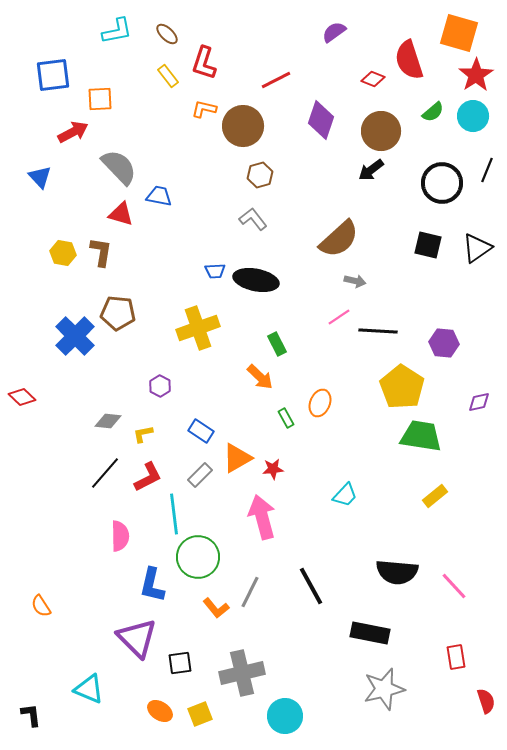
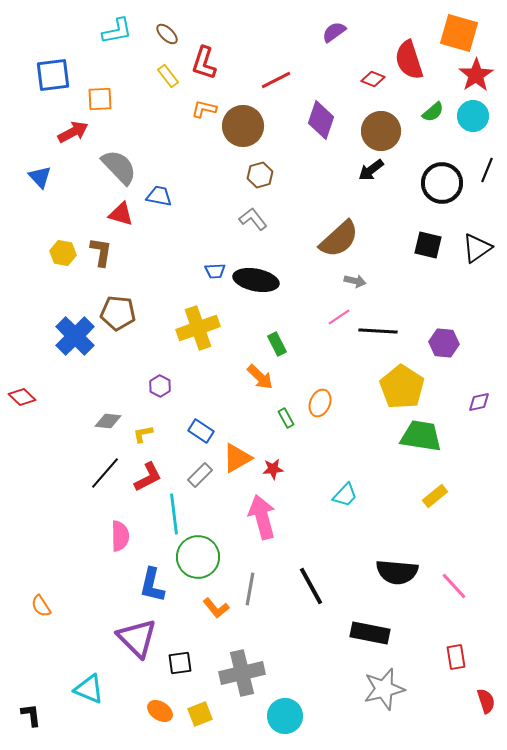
gray line at (250, 592): moved 3 px up; rotated 16 degrees counterclockwise
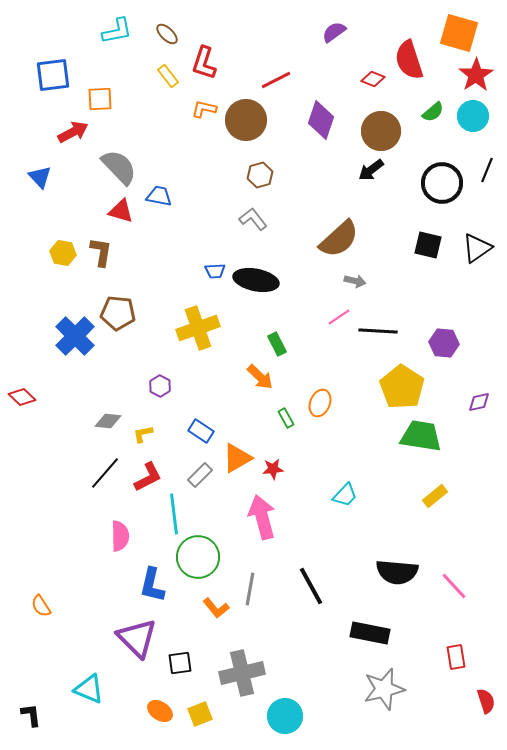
brown circle at (243, 126): moved 3 px right, 6 px up
red triangle at (121, 214): moved 3 px up
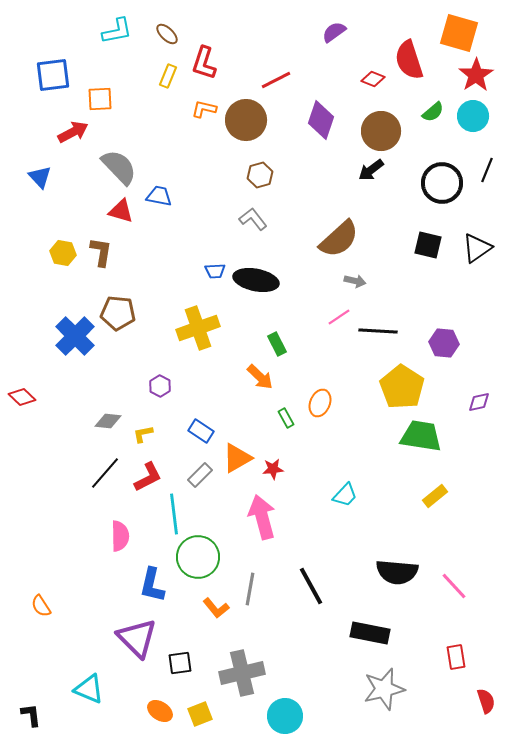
yellow rectangle at (168, 76): rotated 60 degrees clockwise
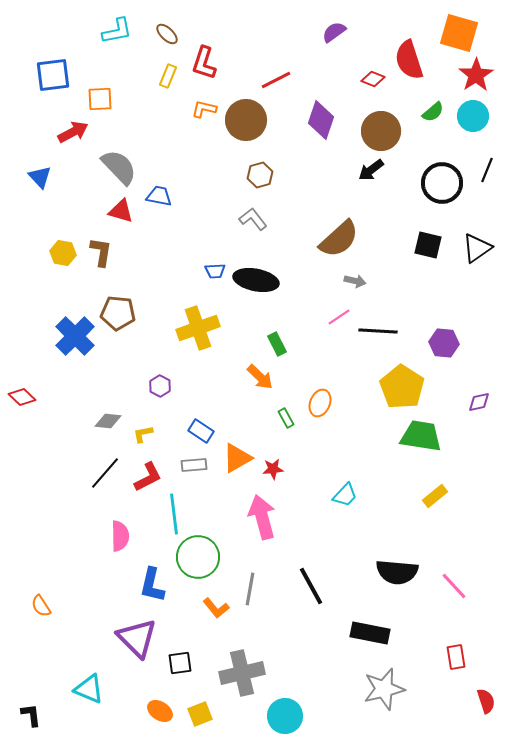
gray rectangle at (200, 475): moved 6 px left, 10 px up; rotated 40 degrees clockwise
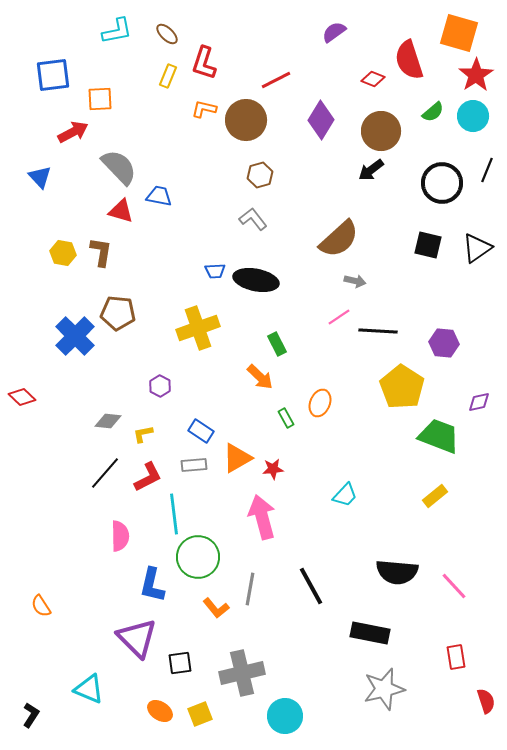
purple diamond at (321, 120): rotated 12 degrees clockwise
green trapezoid at (421, 436): moved 18 px right; rotated 12 degrees clockwise
black L-shape at (31, 715): rotated 40 degrees clockwise
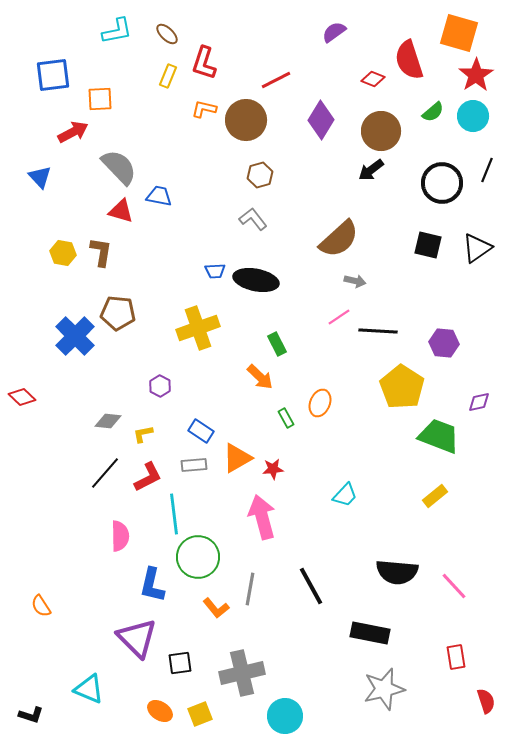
black L-shape at (31, 715): rotated 75 degrees clockwise
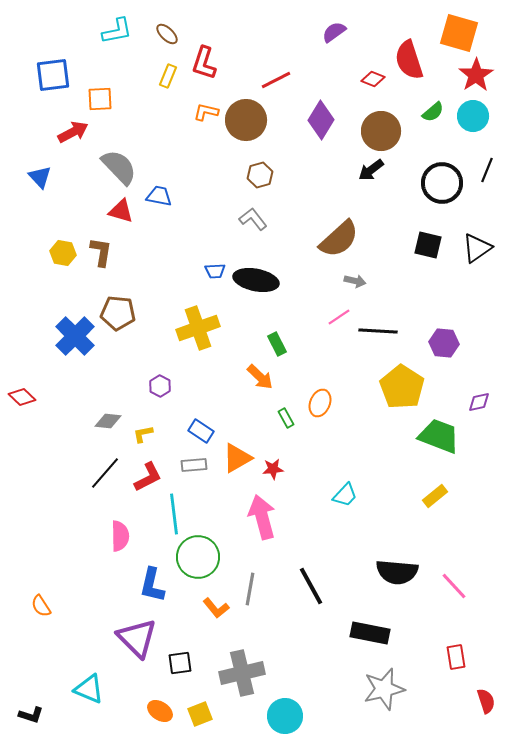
orange L-shape at (204, 109): moved 2 px right, 3 px down
